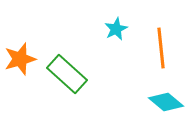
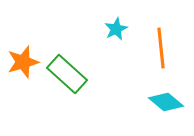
orange star: moved 3 px right, 3 px down
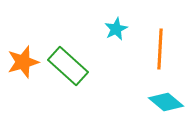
orange line: moved 1 px left, 1 px down; rotated 9 degrees clockwise
green rectangle: moved 1 px right, 8 px up
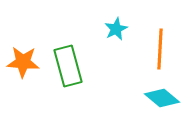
orange star: rotated 20 degrees clockwise
green rectangle: rotated 33 degrees clockwise
cyan diamond: moved 4 px left, 4 px up
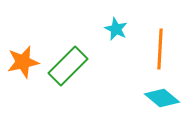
cyan star: rotated 20 degrees counterclockwise
orange star: rotated 16 degrees counterclockwise
green rectangle: rotated 60 degrees clockwise
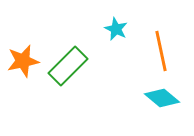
orange line: moved 1 px right, 2 px down; rotated 15 degrees counterclockwise
orange star: moved 1 px up
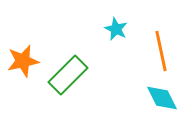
green rectangle: moved 9 px down
cyan diamond: rotated 24 degrees clockwise
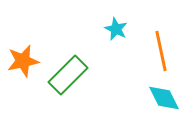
cyan diamond: moved 2 px right
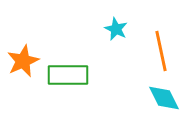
orange star: rotated 12 degrees counterclockwise
green rectangle: rotated 45 degrees clockwise
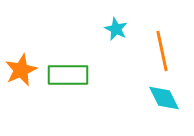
orange line: moved 1 px right
orange star: moved 2 px left, 9 px down
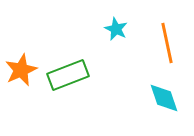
orange line: moved 5 px right, 8 px up
green rectangle: rotated 21 degrees counterclockwise
cyan diamond: rotated 8 degrees clockwise
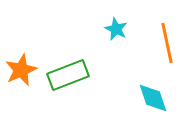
cyan diamond: moved 11 px left
